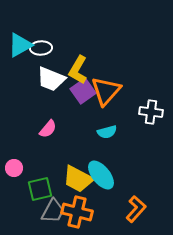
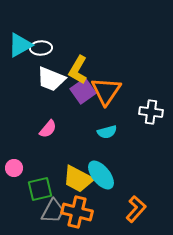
orange triangle: rotated 8 degrees counterclockwise
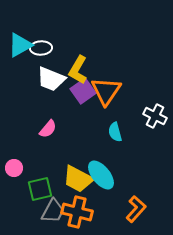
white cross: moved 4 px right, 4 px down; rotated 20 degrees clockwise
cyan semicircle: moved 8 px right; rotated 90 degrees clockwise
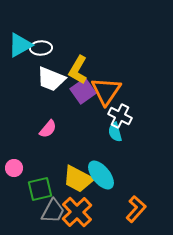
white cross: moved 35 px left
orange cross: rotated 32 degrees clockwise
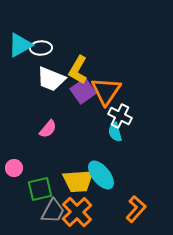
yellow trapezoid: moved 2 px down; rotated 32 degrees counterclockwise
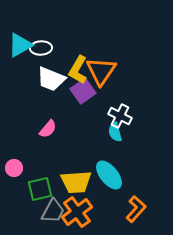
orange triangle: moved 5 px left, 20 px up
cyan ellipse: moved 8 px right
yellow trapezoid: moved 2 px left, 1 px down
orange cross: rotated 8 degrees clockwise
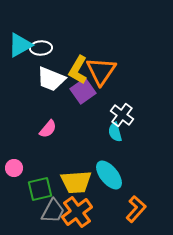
white cross: moved 2 px right, 1 px up; rotated 10 degrees clockwise
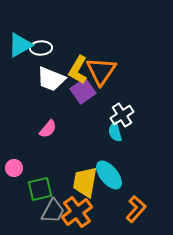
white cross: rotated 20 degrees clockwise
yellow trapezoid: moved 9 px right; rotated 104 degrees clockwise
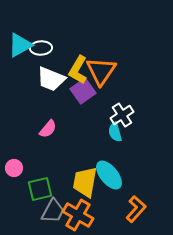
orange cross: moved 1 px right, 3 px down; rotated 24 degrees counterclockwise
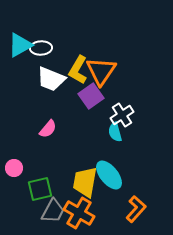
purple square: moved 8 px right, 5 px down
orange cross: moved 1 px right, 2 px up
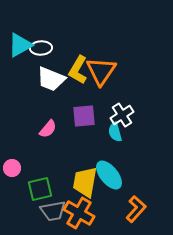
purple square: moved 7 px left, 20 px down; rotated 30 degrees clockwise
pink circle: moved 2 px left
gray trapezoid: rotated 52 degrees clockwise
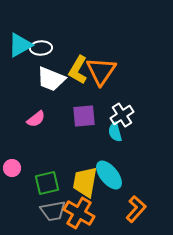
pink semicircle: moved 12 px left, 10 px up; rotated 12 degrees clockwise
green square: moved 7 px right, 6 px up
